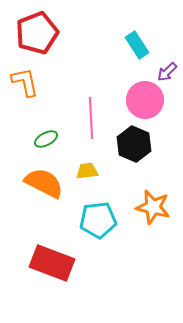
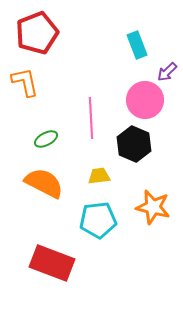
cyan rectangle: rotated 12 degrees clockwise
yellow trapezoid: moved 12 px right, 5 px down
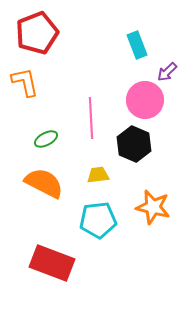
yellow trapezoid: moved 1 px left, 1 px up
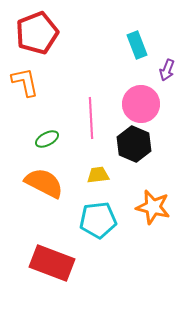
purple arrow: moved 2 px up; rotated 25 degrees counterclockwise
pink circle: moved 4 px left, 4 px down
green ellipse: moved 1 px right
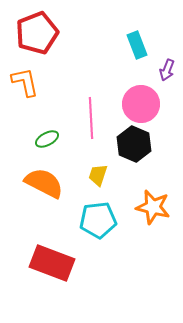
yellow trapezoid: rotated 65 degrees counterclockwise
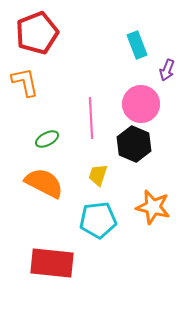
red rectangle: rotated 15 degrees counterclockwise
